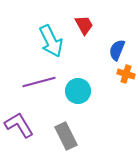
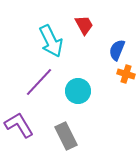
purple line: rotated 32 degrees counterclockwise
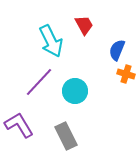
cyan circle: moved 3 px left
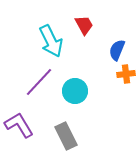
orange cross: rotated 24 degrees counterclockwise
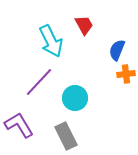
cyan circle: moved 7 px down
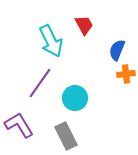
purple line: moved 1 px right, 1 px down; rotated 8 degrees counterclockwise
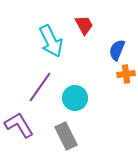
purple line: moved 4 px down
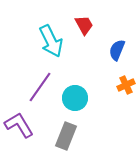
orange cross: moved 11 px down; rotated 18 degrees counterclockwise
gray rectangle: rotated 48 degrees clockwise
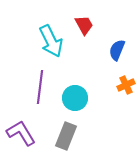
purple line: rotated 28 degrees counterclockwise
purple L-shape: moved 2 px right, 8 px down
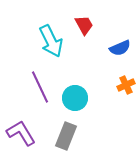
blue semicircle: moved 3 px right, 2 px up; rotated 135 degrees counterclockwise
purple line: rotated 32 degrees counterclockwise
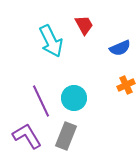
purple line: moved 1 px right, 14 px down
cyan circle: moved 1 px left
purple L-shape: moved 6 px right, 3 px down
